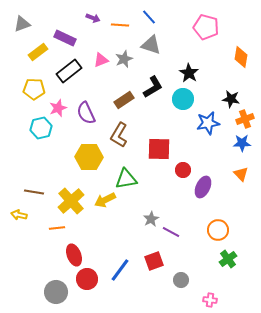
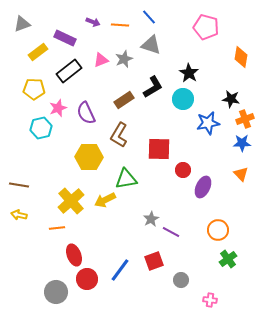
purple arrow at (93, 18): moved 4 px down
brown line at (34, 192): moved 15 px left, 7 px up
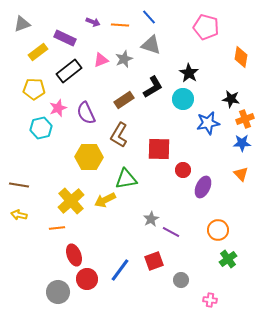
gray circle at (56, 292): moved 2 px right
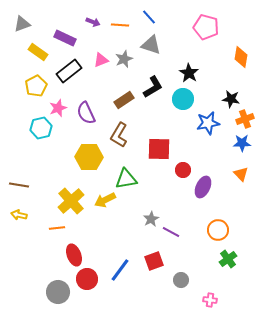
yellow rectangle at (38, 52): rotated 72 degrees clockwise
yellow pentagon at (34, 89): moved 2 px right, 3 px up; rotated 30 degrees counterclockwise
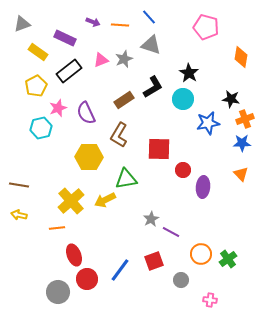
purple ellipse at (203, 187): rotated 20 degrees counterclockwise
orange circle at (218, 230): moved 17 px left, 24 px down
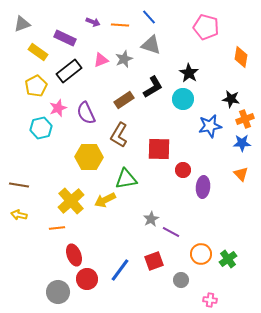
blue star at (208, 123): moved 2 px right, 3 px down
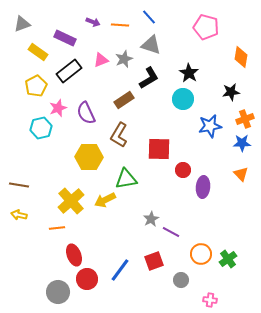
black L-shape at (153, 87): moved 4 px left, 9 px up
black star at (231, 99): moved 7 px up; rotated 18 degrees counterclockwise
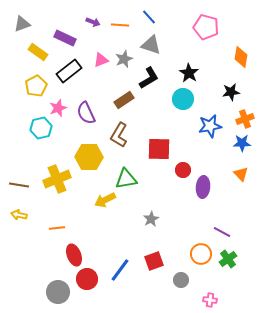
yellow cross at (71, 201): moved 14 px left, 22 px up; rotated 20 degrees clockwise
purple line at (171, 232): moved 51 px right
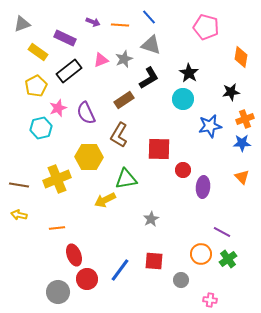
orange triangle at (241, 174): moved 1 px right, 3 px down
red square at (154, 261): rotated 24 degrees clockwise
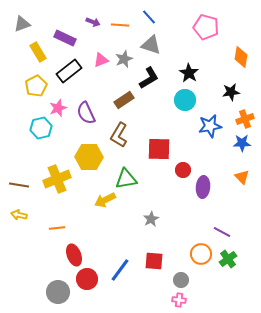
yellow rectangle at (38, 52): rotated 24 degrees clockwise
cyan circle at (183, 99): moved 2 px right, 1 px down
pink cross at (210, 300): moved 31 px left
